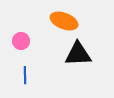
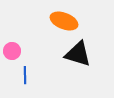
pink circle: moved 9 px left, 10 px down
black triangle: rotated 20 degrees clockwise
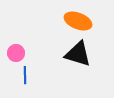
orange ellipse: moved 14 px right
pink circle: moved 4 px right, 2 px down
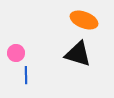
orange ellipse: moved 6 px right, 1 px up
blue line: moved 1 px right
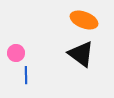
black triangle: moved 3 px right; rotated 20 degrees clockwise
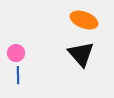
black triangle: rotated 12 degrees clockwise
blue line: moved 8 px left
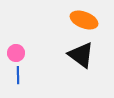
black triangle: moved 1 px down; rotated 12 degrees counterclockwise
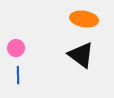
orange ellipse: moved 1 px up; rotated 12 degrees counterclockwise
pink circle: moved 5 px up
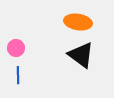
orange ellipse: moved 6 px left, 3 px down
